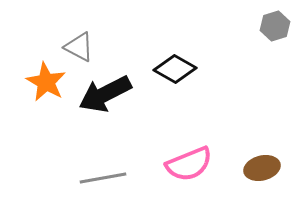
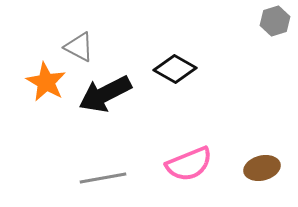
gray hexagon: moved 5 px up
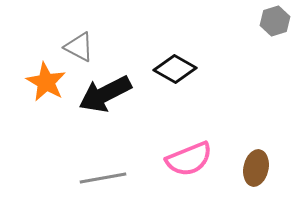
pink semicircle: moved 5 px up
brown ellipse: moved 6 px left; rotated 64 degrees counterclockwise
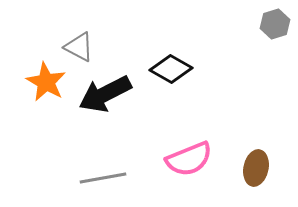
gray hexagon: moved 3 px down
black diamond: moved 4 px left
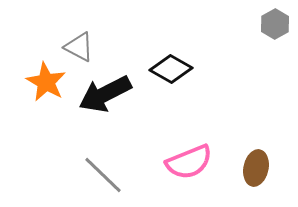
gray hexagon: rotated 12 degrees counterclockwise
pink semicircle: moved 3 px down
gray line: moved 3 px up; rotated 54 degrees clockwise
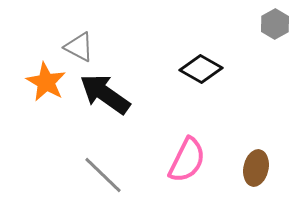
black diamond: moved 30 px right
black arrow: rotated 62 degrees clockwise
pink semicircle: moved 2 px left, 2 px up; rotated 42 degrees counterclockwise
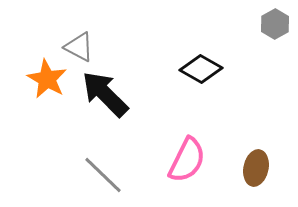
orange star: moved 1 px right, 3 px up
black arrow: rotated 10 degrees clockwise
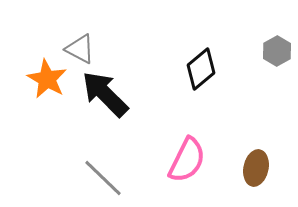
gray hexagon: moved 2 px right, 27 px down
gray triangle: moved 1 px right, 2 px down
black diamond: rotated 69 degrees counterclockwise
gray line: moved 3 px down
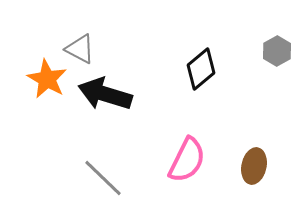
black arrow: rotated 28 degrees counterclockwise
brown ellipse: moved 2 px left, 2 px up
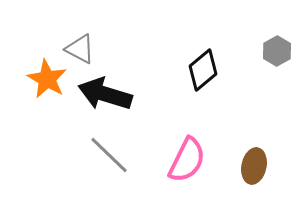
black diamond: moved 2 px right, 1 px down
gray line: moved 6 px right, 23 px up
